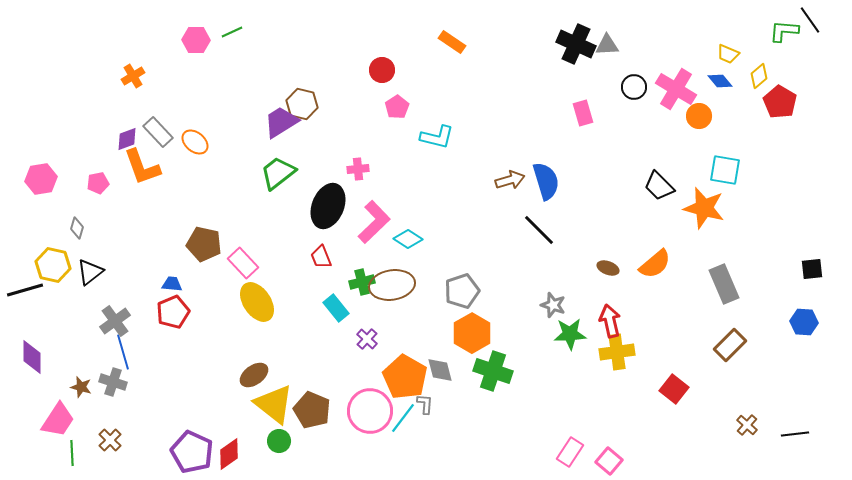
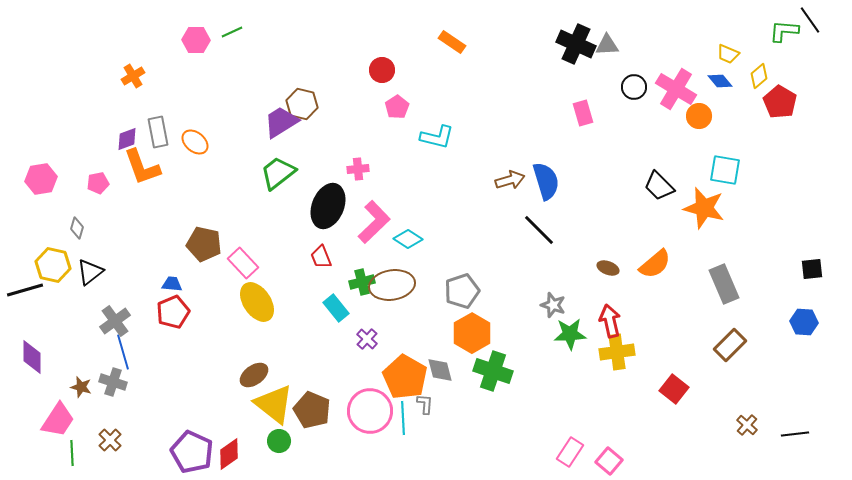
gray rectangle at (158, 132): rotated 32 degrees clockwise
cyan line at (403, 418): rotated 40 degrees counterclockwise
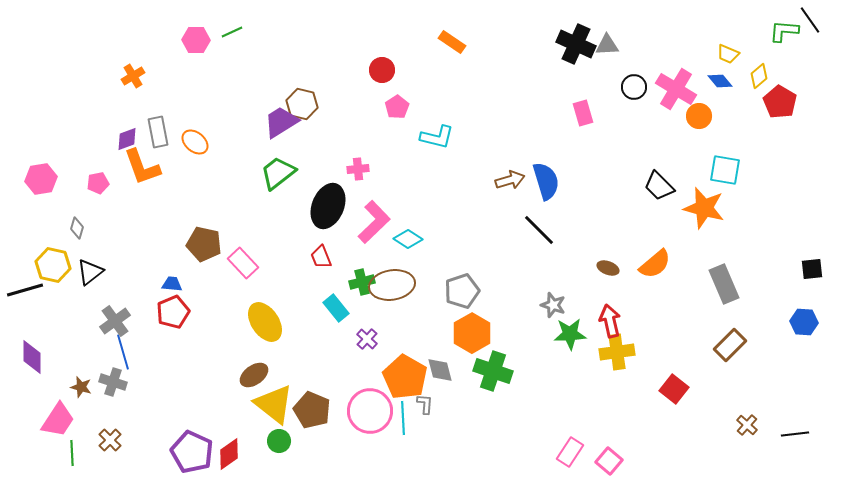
yellow ellipse at (257, 302): moved 8 px right, 20 px down
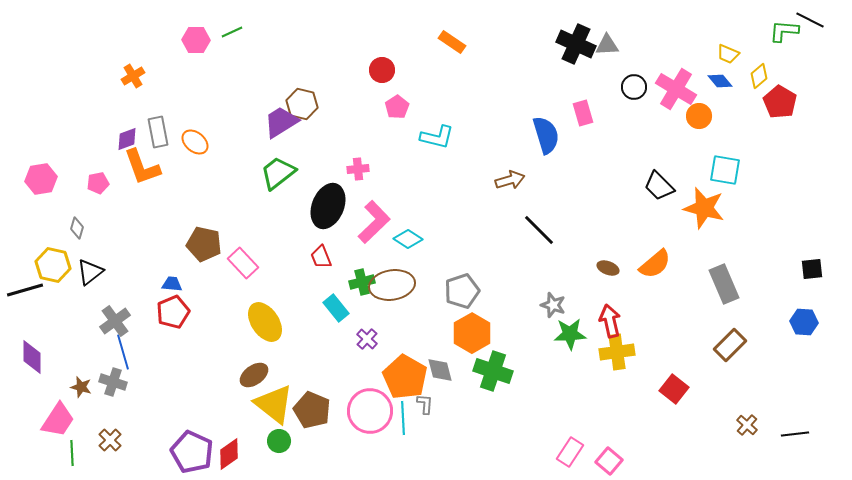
black line at (810, 20): rotated 28 degrees counterclockwise
blue semicircle at (546, 181): moved 46 px up
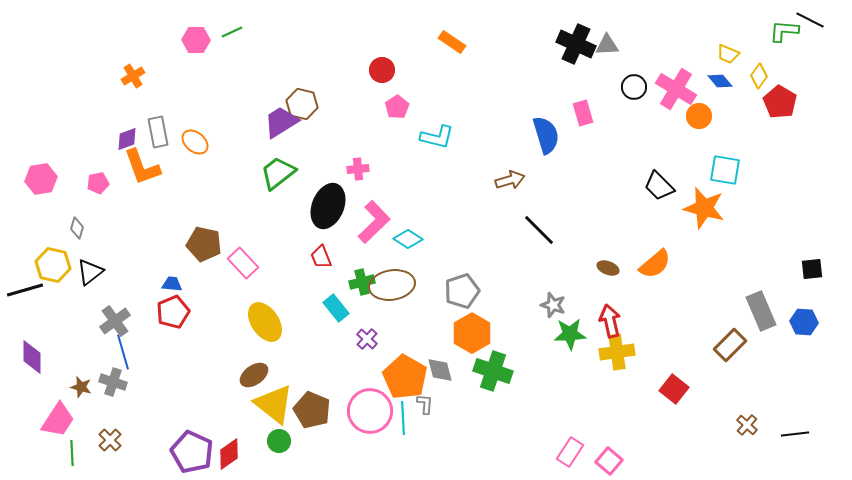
yellow diamond at (759, 76): rotated 15 degrees counterclockwise
gray rectangle at (724, 284): moved 37 px right, 27 px down
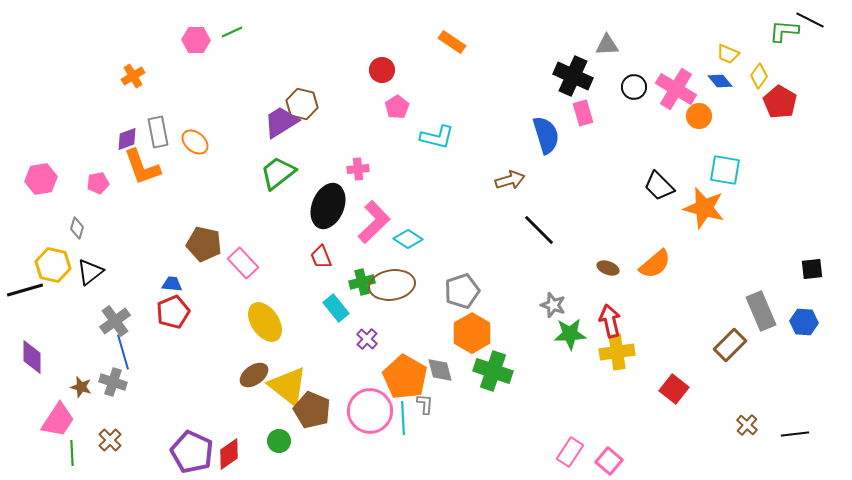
black cross at (576, 44): moved 3 px left, 32 px down
yellow triangle at (274, 404): moved 14 px right, 18 px up
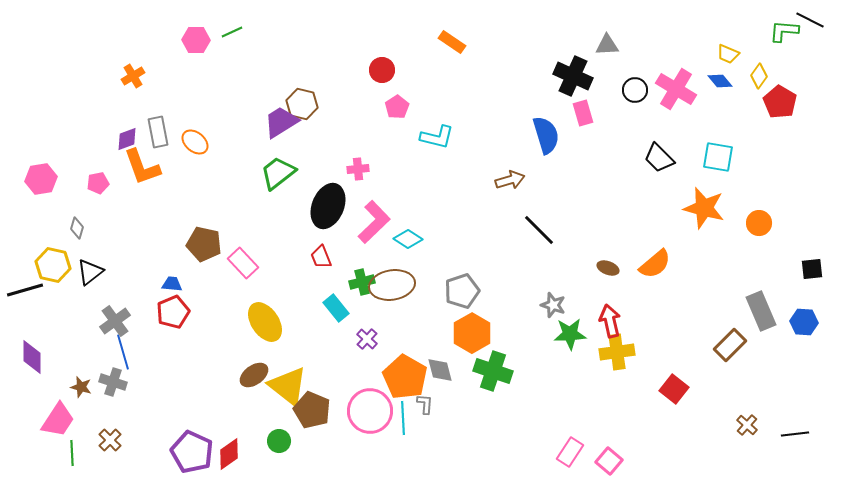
black circle at (634, 87): moved 1 px right, 3 px down
orange circle at (699, 116): moved 60 px right, 107 px down
cyan square at (725, 170): moved 7 px left, 13 px up
black trapezoid at (659, 186): moved 28 px up
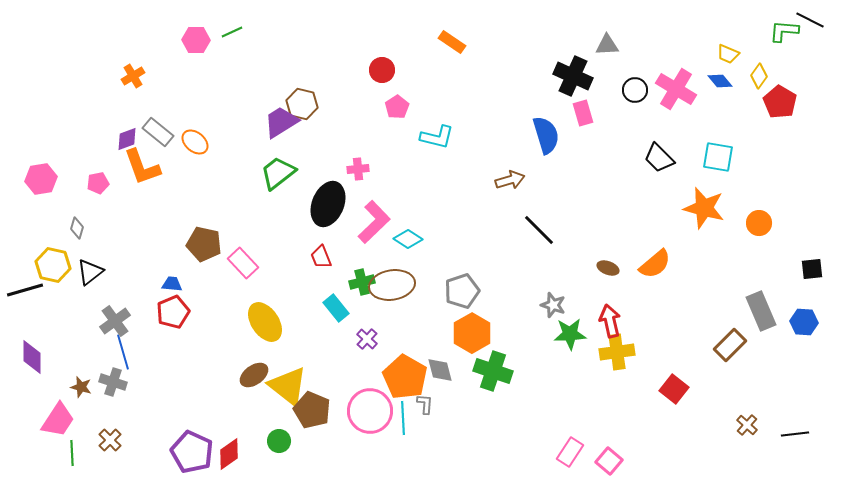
gray rectangle at (158, 132): rotated 40 degrees counterclockwise
black ellipse at (328, 206): moved 2 px up
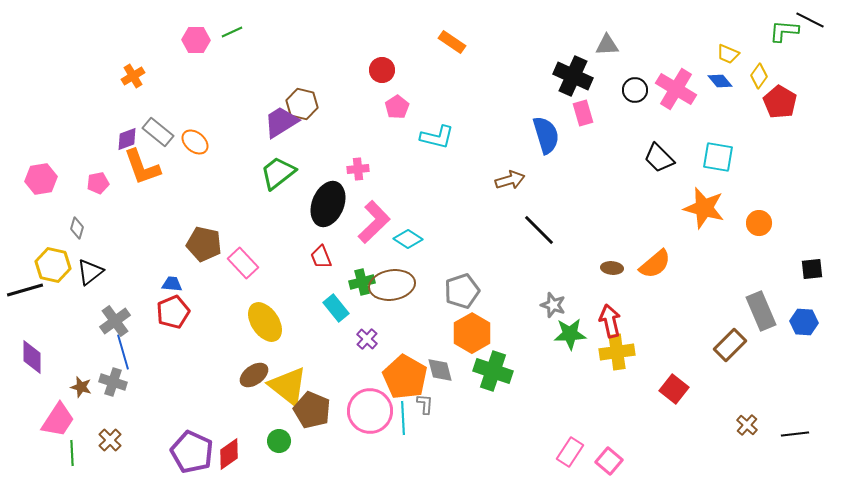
brown ellipse at (608, 268): moved 4 px right; rotated 15 degrees counterclockwise
